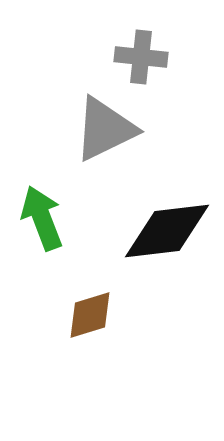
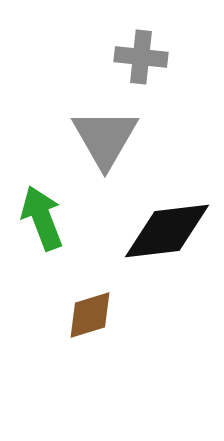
gray triangle: moved 9 px down; rotated 34 degrees counterclockwise
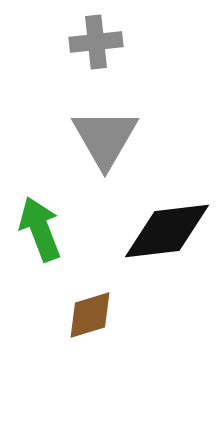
gray cross: moved 45 px left, 15 px up; rotated 12 degrees counterclockwise
green arrow: moved 2 px left, 11 px down
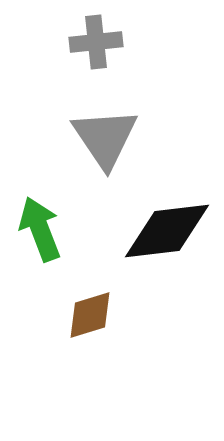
gray triangle: rotated 4 degrees counterclockwise
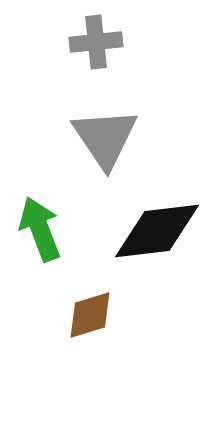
black diamond: moved 10 px left
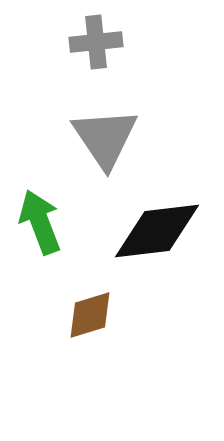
green arrow: moved 7 px up
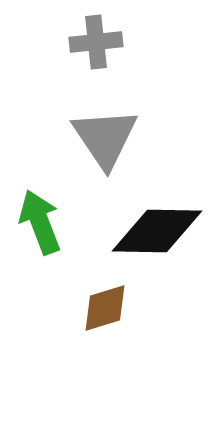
black diamond: rotated 8 degrees clockwise
brown diamond: moved 15 px right, 7 px up
